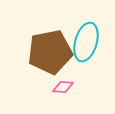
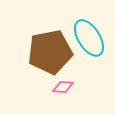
cyan ellipse: moved 3 px right, 4 px up; rotated 48 degrees counterclockwise
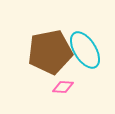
cyan ellipse: moved 4 px left, 12 px down
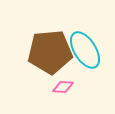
brown pentagon: rotated 6 degrees clockwise
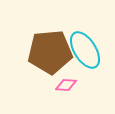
pink diamond: moved 3 px right, 2 px up
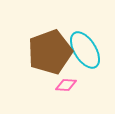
brown pentagon: rotated 15 degrees counterclockwise
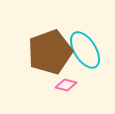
pink diamond: rotated 10 degrees clockwise
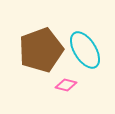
brown pentagon: moved 9 px left, 2 px up
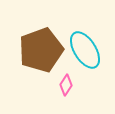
pink diamond: rotated 70 degrees counterclockwise
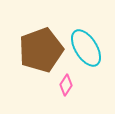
cyan ellipse: moved 1 px right, 2 px up
